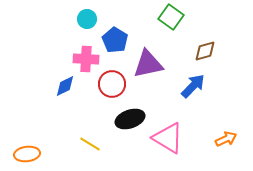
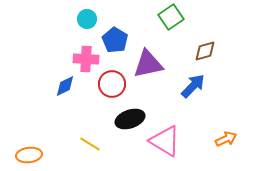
green square: rotated 20 degrees clockwise
pink triangle: moved 3 px left, 3 px down
orange ellipse: moved 2 px right, 1 px down
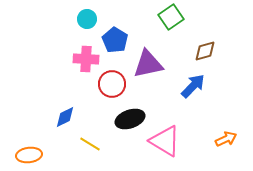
blue diamond: moved 31 px down
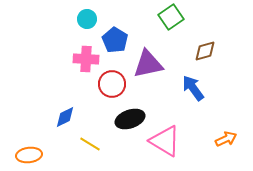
blue arrow: moved 2 px down; rotated 80 degrees counterclockwise
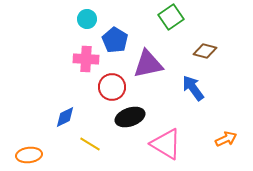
brown diamond: rotated 30 degrees clockwise
red circle: moved 3 px down
black ellipse: moved 2 px up
pink triangle: moved 1 px right, 3 px down
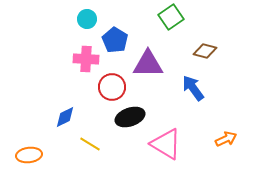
purple triangle: rotated 12 degrees clockwise
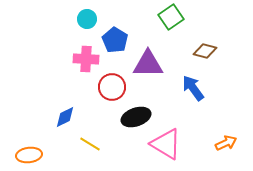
black ellipse: moved 6 px right
orange arrow: moved 4 px down
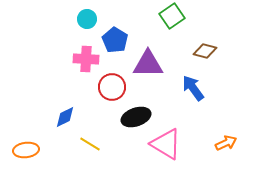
green square: moved 1 px right, 1 px up
orange ellipse: moved 3 px left, 5 px up
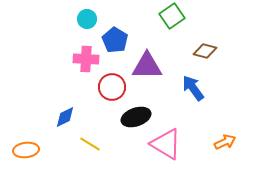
purple triangle: moved 1 px left, 2 px down
orange arrow: moved 1 px left, 1 px up
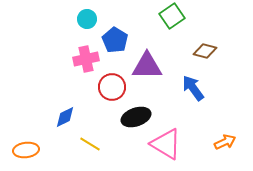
pink cross: rotated 15 degrees counterclockwise
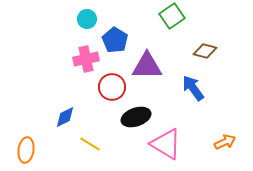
orange ellipse: rotated 75 degrees counterclockwise
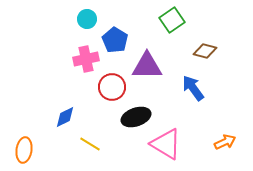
green square: moved 4 px down
orange ellipse: moved 2 px left
